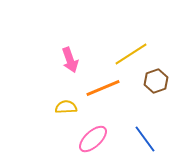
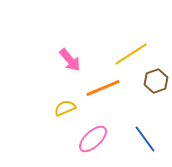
pink arrow: rotated 20 degrees counterclockwise
yellow semicircle: moved 1 px left, 1 px down; rotated 20 degrees counterclockwise
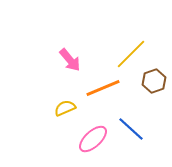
yellow line: rotated 12 degrees counterclockwise
brown hexagon: moved 2 px left
blue line: moved 14 px left, 10 px up; rotated 12 degrees counterclockwise
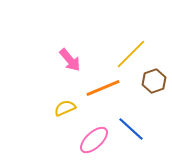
pink ellipse: moved 1 px right, 1 px down
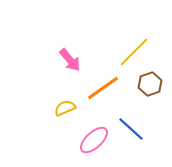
yellow line: moved 3 px right, 2 px up
brown hexagon: moved 4 px left, 3 px down
orange line: rotated 12 degrees counterclockwise
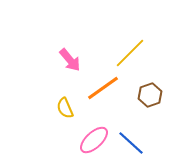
yellow line: moved 4 px left, 1 px down
brown hexagon: moved 11 px down
yellow semicircle: rotated 90 degrees counterclockwise
blue line: moved 14 px down
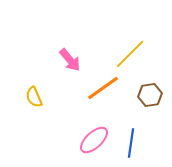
yellow line: moved 1 px down
brown hexagon: rotated 10 degrees clockwise
yellow semicircle: moved 31 px left, 11 px up
blue line: rotated 56 degrees clockwise
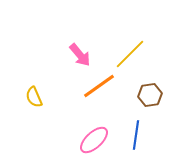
pink arrow: moved 10 px right, 5 px up
orange line: moved 4 px left, 2 px up
blue line: moved 5 px right, 8 px up
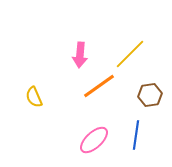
pink arrow: rotated 45 degrees clockwise
